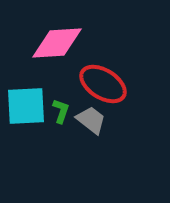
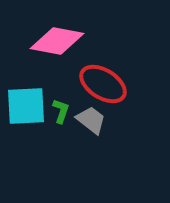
pink diamond: moved 2 px up; rotated 14 degrees clockwise
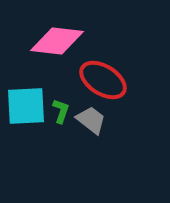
pink diamond: rotated 4 degrees counterclockwise
red ellipse: moved 4 px up
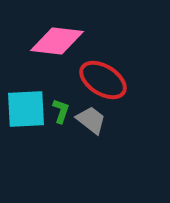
cyan square: moved 3 px down
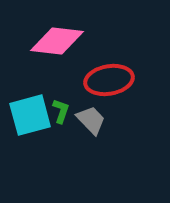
red ellipse: moved 6 px right; rotated 42 degrees counterclockwise
cyan square: moved 4 px right, 6 px down; rotated 12 degrees counterclockwise
gray trapezoid: rotated 8 degrees clockwise
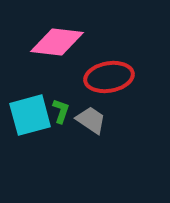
pink diamond: moved 1 px down
red ellipse: moved 3 px up
gray trapezoid: rotated 12 degrees counterclockwise
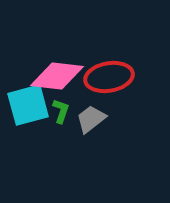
pink diamond: moved 34 px down
cyan square: moved 2 px left, 10 px up
gray trapezoid: moved 1 px up; rotated 72 degrees counterclockwise
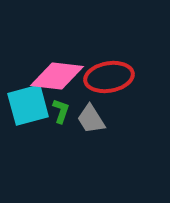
gray trapezoid: rotated 84 degrees counterclockwise
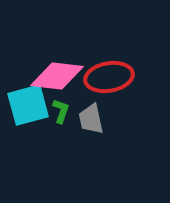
gray trapezoid: rotated 20 degrees clockwise
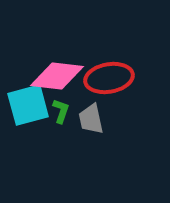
red ellipse: moved 1 px down
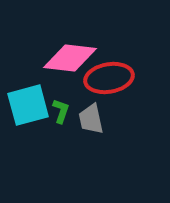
pink diamond: moved 13 px right, 18 px up
